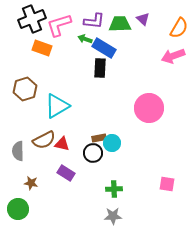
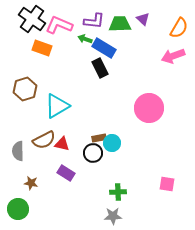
black cross: rotated 32 degrees counterclockwise
pink L-shape: rotated 40 degrees clockwise
black rectangle: rotated 30 degrees counterclockwise
green cross: moved 4 px right, 3 px down
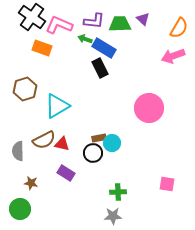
black cross: moved 2 px up
green circle: moved 2 px right
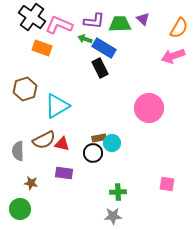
purple rectangle: moved 2 px left; rotated 24 degrees counterclockwise
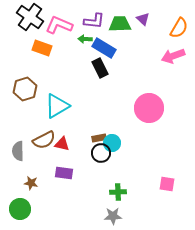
black cross: moved 2 px left
green arrow: rotated 16 degrees counterclockwise
black circle: moved 8 px right
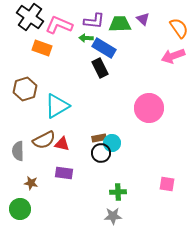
orange semicircle: rotated 65 degrees counterclockwise
green arrow: moved 1 px right, 1 px up
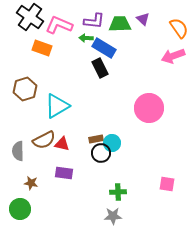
brown rectangle: moved 3 px left, 1 px down
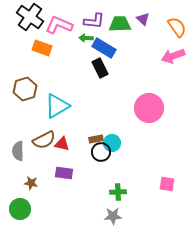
orange semicircle: moved 2 px left, 1 px up
black circle: moved 1 px up
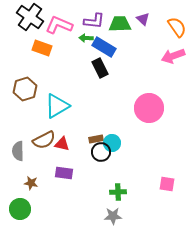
blue rectangle: moved 1 px up
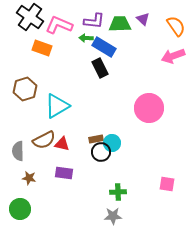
orange semicircle: moved 1 px left, 1 px up
brown star: moved 2 px left, 5 px up
